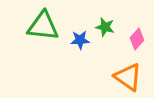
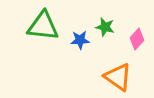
orange triangle: moved 10 px left
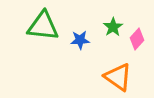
green star: moved 8 px right; rotated 24 degrees clockwise
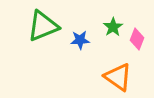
green triangle: rotated 28 degrees counterclockwise
pink diamond: rotated 20 degrees counterclockwise
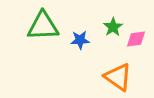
green triangle: rotated 20 degrees clockwise
pink diamond: moved 1 px left; rotated 60 degrees clockwise
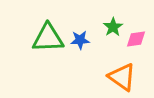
green triangle: moved 5 px right, 12 px down
orange triangle: moved 4 px right
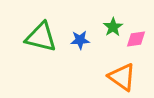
green triangle: moved 7 px left, 1 px up; rotated 16 degrees clockwise
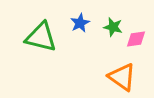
green star: rotated 24 degrees counterclockwise
blue star: moved 17 px up; rotated 24 degrees counterclockwise
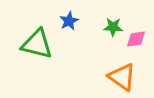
blue star: moved 11 px left, 2 px up
green star: rotated 12 degrees counterclockwise
green triangle: moved 4 px left, 7 px down
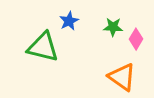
pink diamond: rotated 50 degrees counterclockwise
green triangle: moved 6 px right, 3 px down
